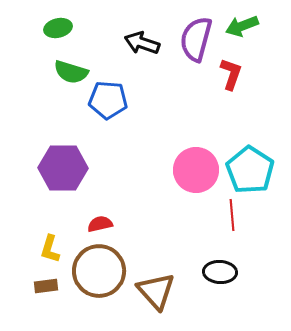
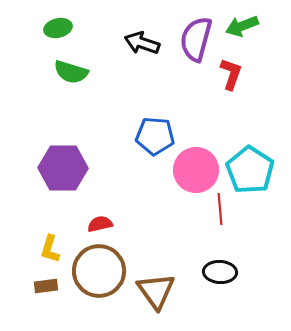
blue pentagon: moved 47 px right, 36 px down
red line: moved 12 px left, 6 px up
brown triangle: rotated 6 degrees clockwise
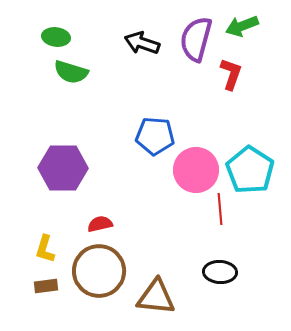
green ellipse: moved 2 px left, 9 px down; rotated 20 degrees clockwise
yellow L-shape: moved 5 px left
brown triangle: moved 6 px down; rotated 48 degrees counterclockwise
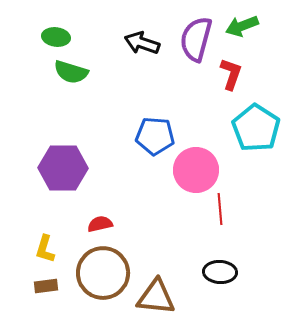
cyan pentagon: moved 6 px right, 42 px up
brown circle: moved 4 px right, 2 px down
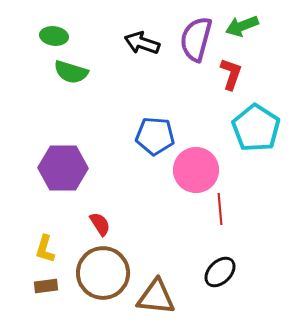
green ellipse: moved 2 px left, 1 px up
red semicircle: rotated 70 degrees clockwise
black ellipse: rotated 48 degrees counterclockwise
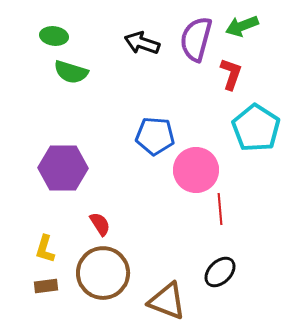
brown triangle: moved 11 px right, 4 px down; rotated 15 degrees clockwise
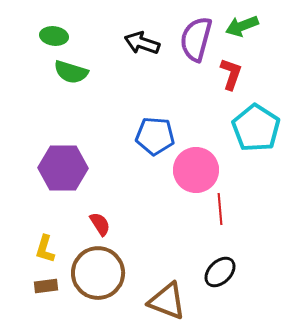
brown circle: moved 5 px left
